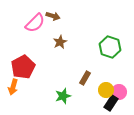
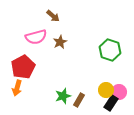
brown arrow: rotated 24 degrees clockwise
pink semicircle: moved 1 px right, 14 px down; rotated 30 degrees clockwise
green hexagon: moved 3 px down
brown rectangle: moved 6 px left, 22 px down
orange arrow: moved 4 px right, 1 px down
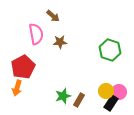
pink semicircle: moved 3 px up; rotated 85 degrees counterclockwise
brown star: rotated 24 degrees clockwise
yellow circle: moved 1 px down
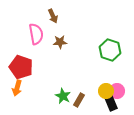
brown arrow: rotated 24 degrees clockwise
red pentagon: moved 2 px left; rotated 25 degrees counterclockwise
pink circle: moved 2 px left, 1 px up
green star: rotated 28 degrees counterclockwise
black rectangle: rotated 56 degrees counterclockwise
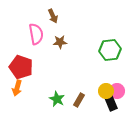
green hexagon: rotated 25 degrees counterclockwise
green star: moved 6 px left, 3 px down
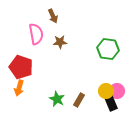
green hexagon: moved 2 px left, 1 px up; rotated 15 degrees clockwise
orange arrow: moved 2 px right
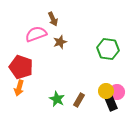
brown arrow: moved 3 px down
pink semicircle: rotated 100 degrees counterclockwise
brown star: rotated 16 degrees counterclockwise
pink circle: moved 1 px down
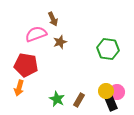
red pentagon: moved 5 px right, 2 px up; rotated 10 degrees counterclockwise
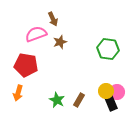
orange arrow: moved 1 px left, 5 px down
green star: moved 1 px down
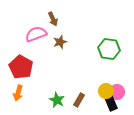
green hexagon: moved 1 px right
red pentagon: moved 5 px left, 2 px down; rotated 20 degrees clockwise
